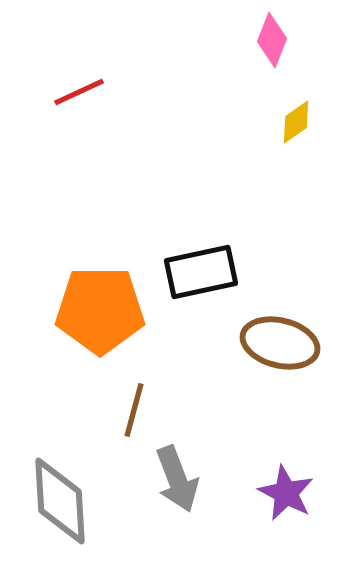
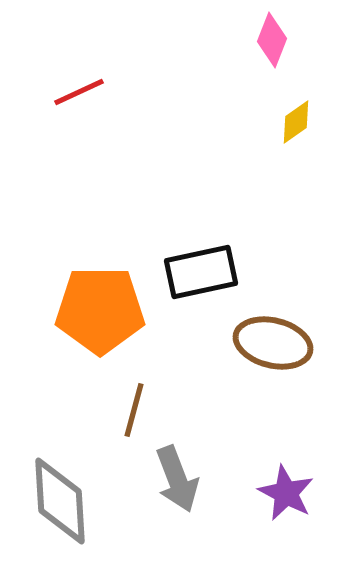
brown ellipse: moved 7 px left
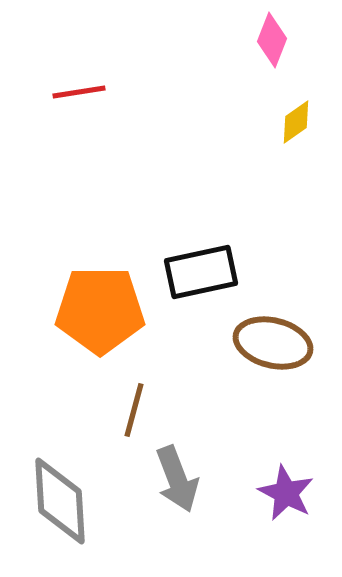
red line: rotated 16 degrees clockwise
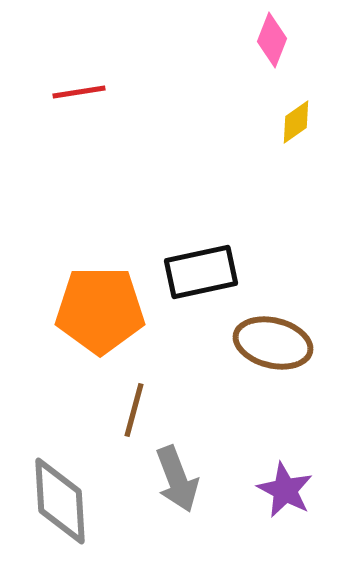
purple star: moved 1 px left, 3 px up
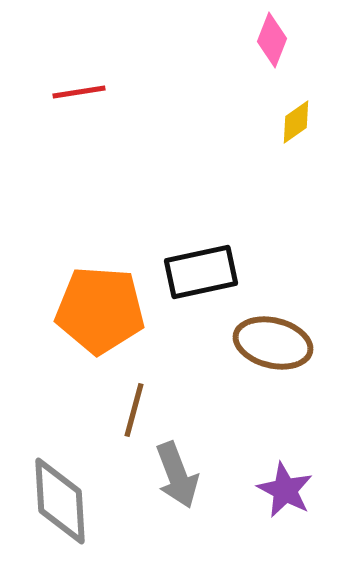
orange pentagon: rotated 4 degrees clockwise
gray arrow: moved 4 px up
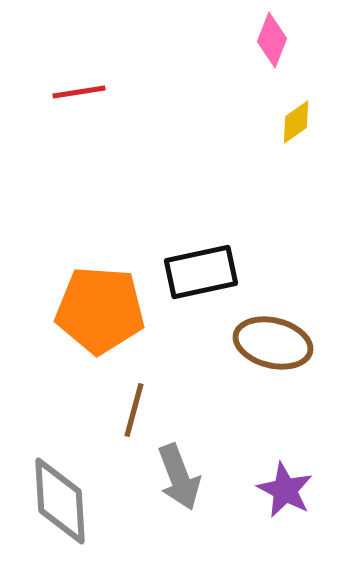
gray arrow: moved 2 px right, 2 px down
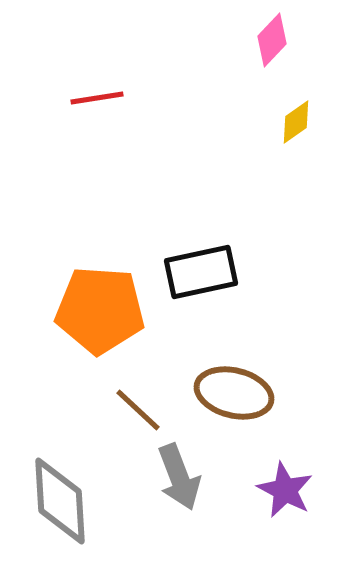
pink diamond: rotated 22 degrees clockwise
red line: moved 18 px right, 6 px down
brown ellipse: moved 39 px left, 50 px down
brown line: moved 4 px right; rotated 62 degrees counterclockwise
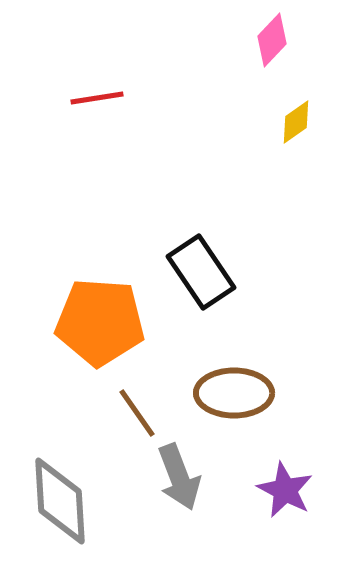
black rectangle: rotated 68 degrees clockwise
orange pentagon: moved 12 px down
brown ellipse: rotated 14 degrees counterclockwise
brown line: moved 1 px left, 3 px down; rotated 12 degrees clockwise
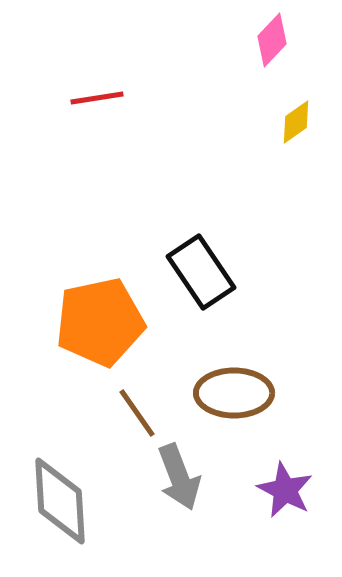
orange pentagon: rotated 16 degrees counterclockwise
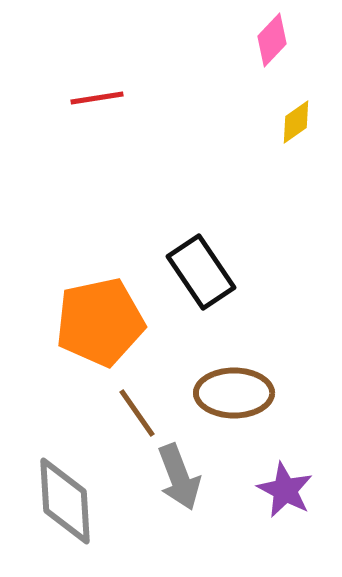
gray diamond: moved 5 px right
